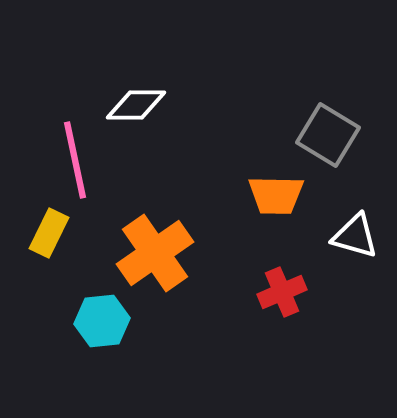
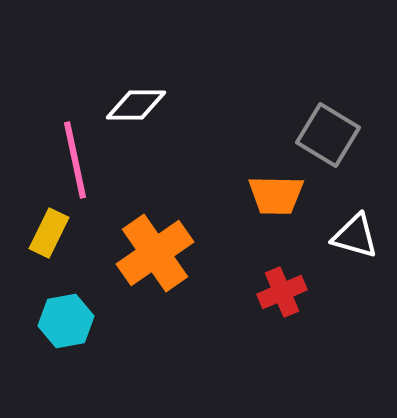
cyan hexagon: moved 36 px left; rotated 4 degrees counterclockwise
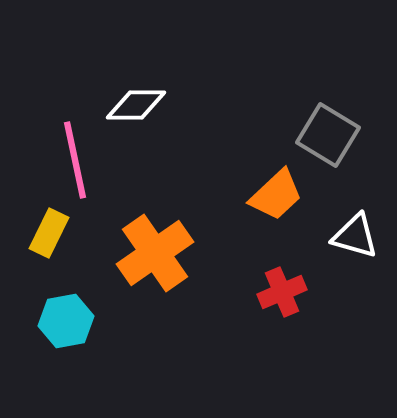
orange trapezoid: rotated 44 degrees counterclockwise
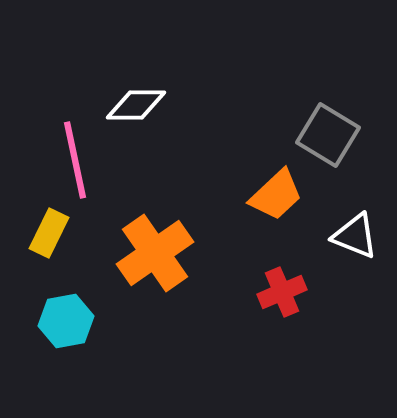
white triangle: rotated 6 degrees clockwise
